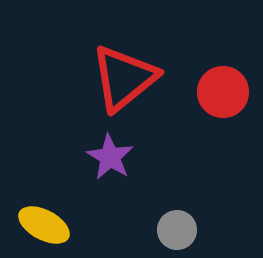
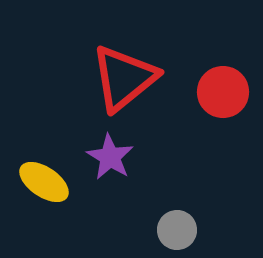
yellow ellipse: moved 43 px up; rotated 6 degrees clockwise
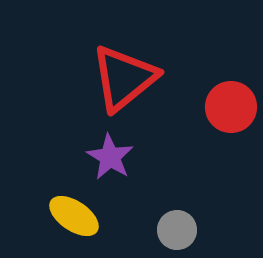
red circle: moved 8 px right, 15 px down
yellow ellipse: moved 30 px right, 34 px down
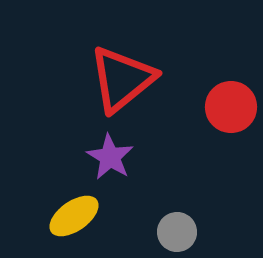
red triangle: moved 2 px left, 1 px down
yellow ellipse: rotated 69 degrees counterclockwise
gray circle: moved 2 px down
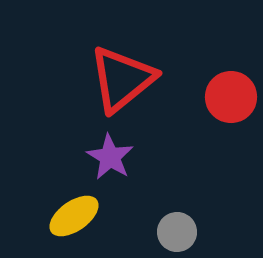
red circle: moved 10 px up
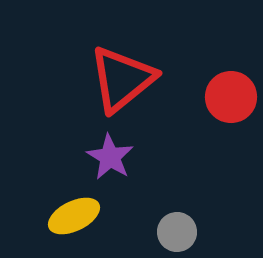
yellow ellipse: rotated 9 degrees clockwise
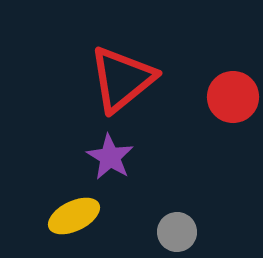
red circle: moved 2 px right
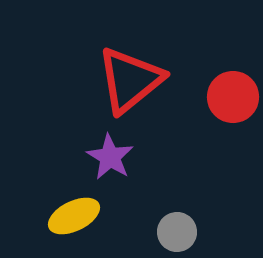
red triangle: moved 8 px right, 1 px down
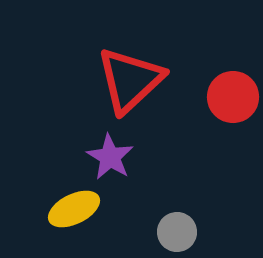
red triangle: rotated 4 degrees counterclockwise
yellow ellipse: moved 7 px up
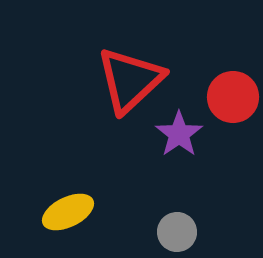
purple star: moved 69 px right, 23 px up; rotated 6 degrees clockwise
yellow ellipse: moved 6 px left, 3 px down
